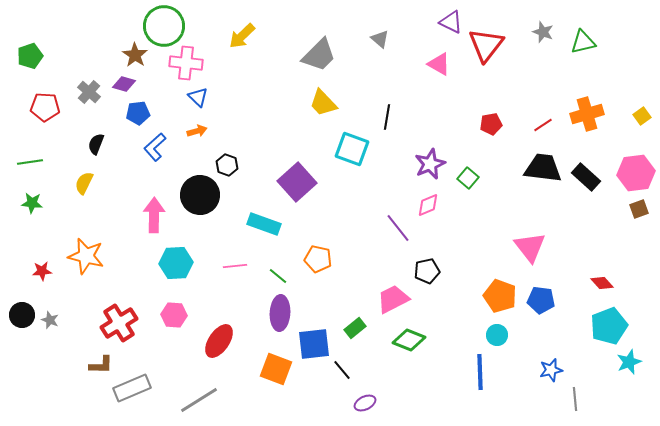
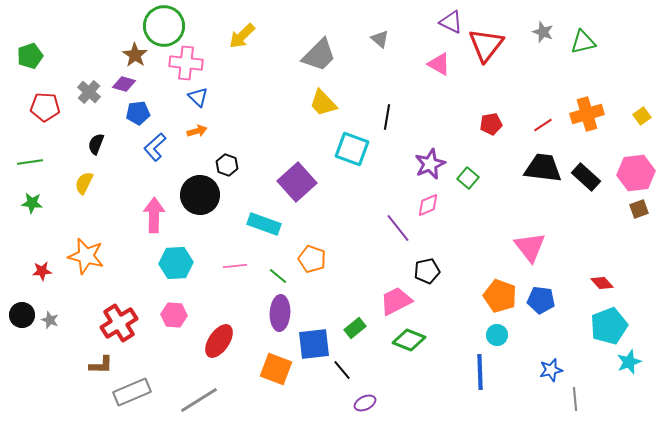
orange pentagon at (318, 259): moved 6 px left; rotated 8 degrees clockwise
pink trapezoid at (393, 299): moved 3 px right, 2 px down
gray rectangle at (132, 388): moved 4 px down
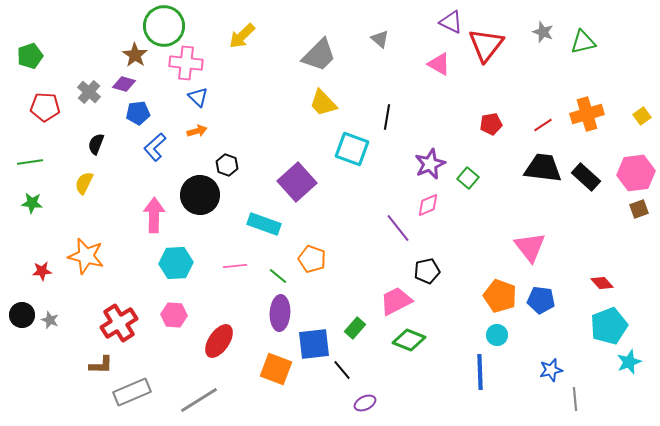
green rectangle at (355, 328): rotated 10 degrees counterclockwise
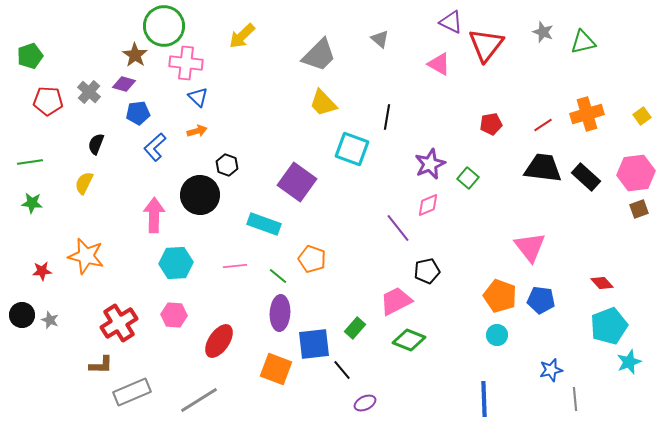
red pentagon at (45, 107): moved 3 px right, 6 px up
purple square at (297, 182): rotated 12 degrees counterclockwise
blue line at (480, 372): moved 4 px right, 27 px down
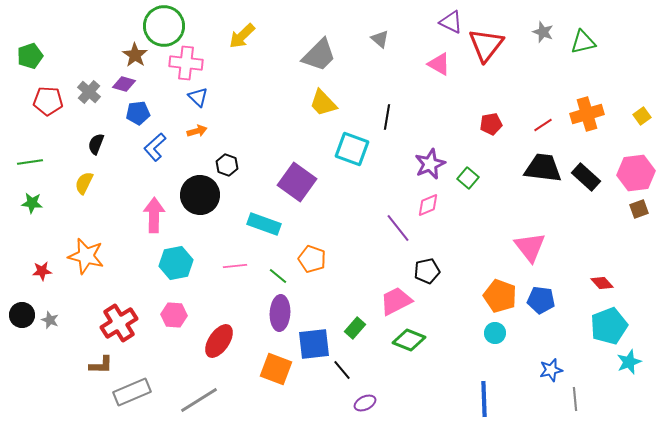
cyan hexagon at (176, 263): rotated 8 degrees counterclockwise
cyan circle at (497, 335): moved 2 px left, 2 px up
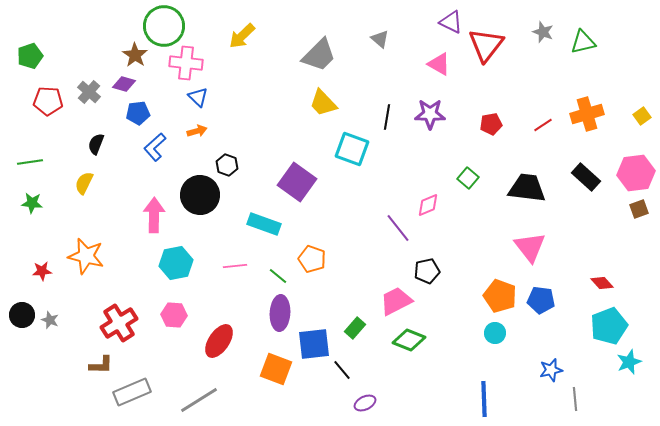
purple star at (430, 164): moved 50 px up; rotated 24 degrees clockwise
black trapezoid at (543, 168): moved 16 px left, 20 px down
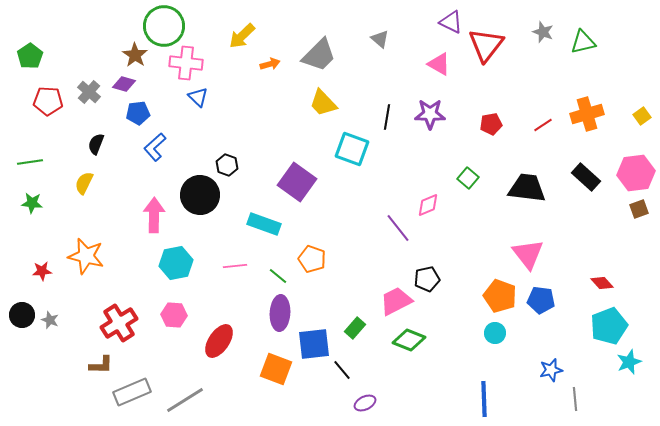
green pentagon at (30, 56): rotated 15 degrees counterclockwise
orange arrow at (197, 131): moved 73 px right, 67 px up
pink triangle at (530, 247): moved 2 px left, 7 px down
black pentagon at (427, 271): moved 8 px down
gray line at (199, 400): moved 14 px left
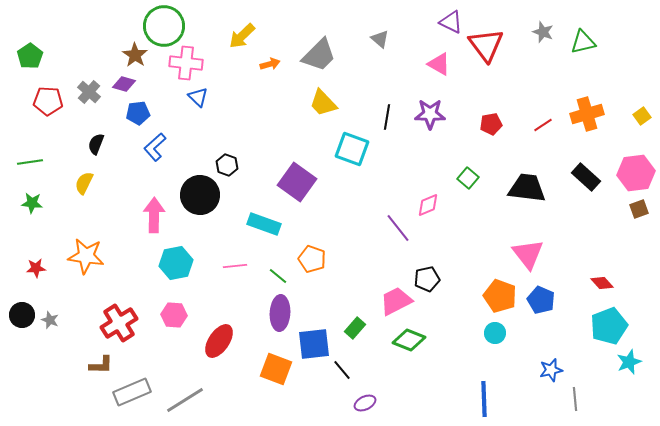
red triangle at (486, 45): rotated 15 degrees counterclockwise
orange star at (86, 256): rotated 6 degrees counterclockwise
red star at (42, 271): moved 6 px left, 3 px up
blue pentagon at (541, 300): rotated 16 degrees clockwise
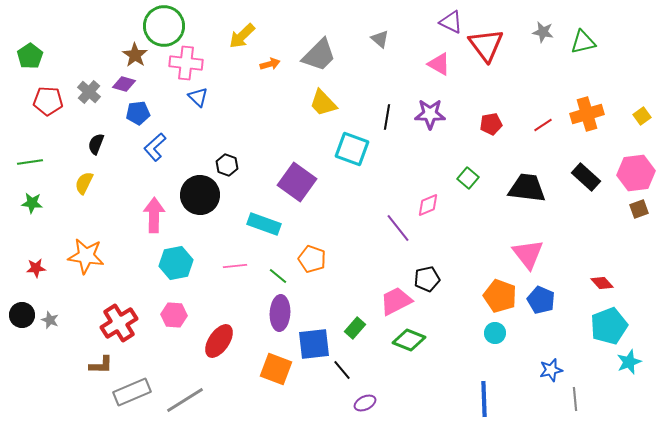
gray star at (543, 32): rotated 10 degrees counterclockwise
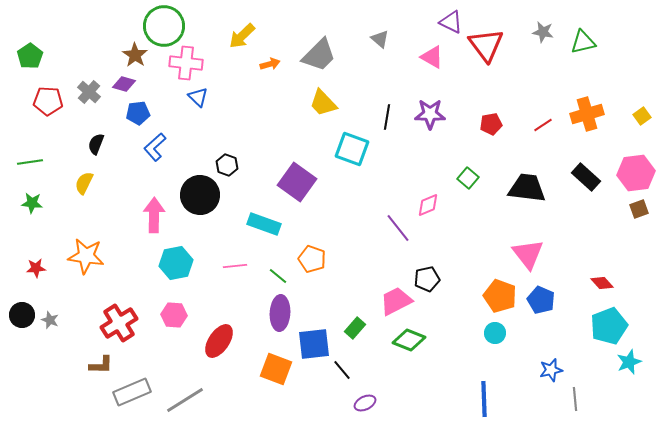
pink triangle at (439, 64): moved 7 px left, 7 px up
